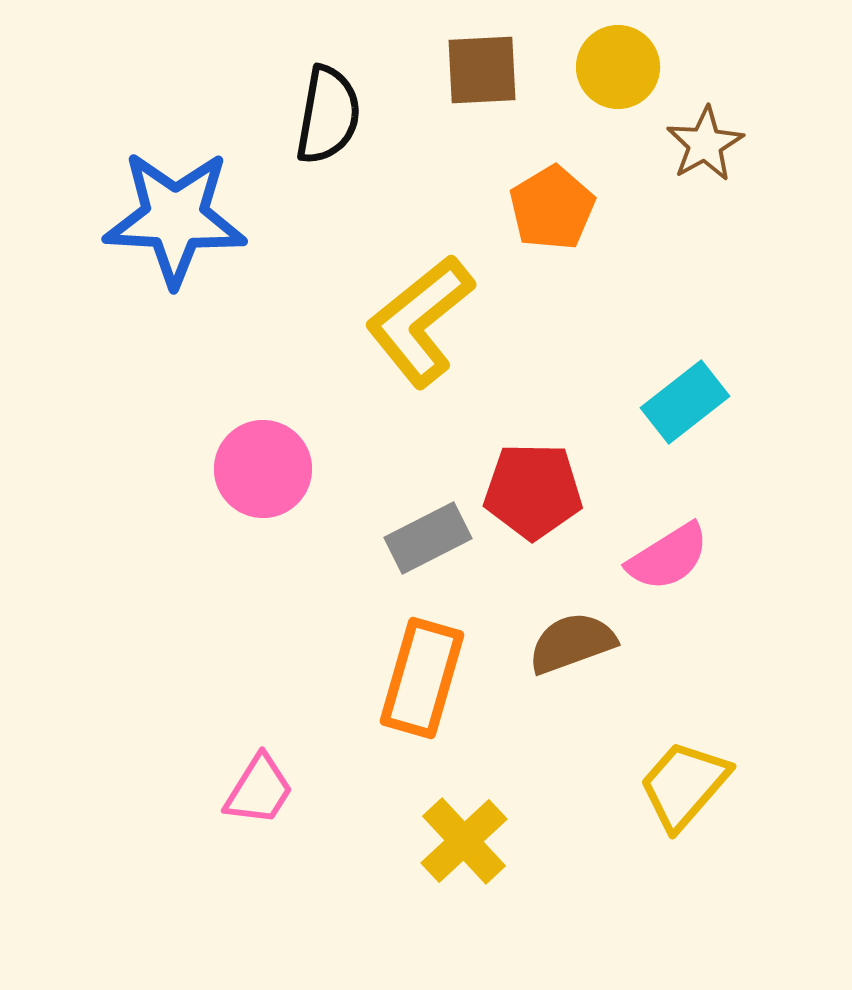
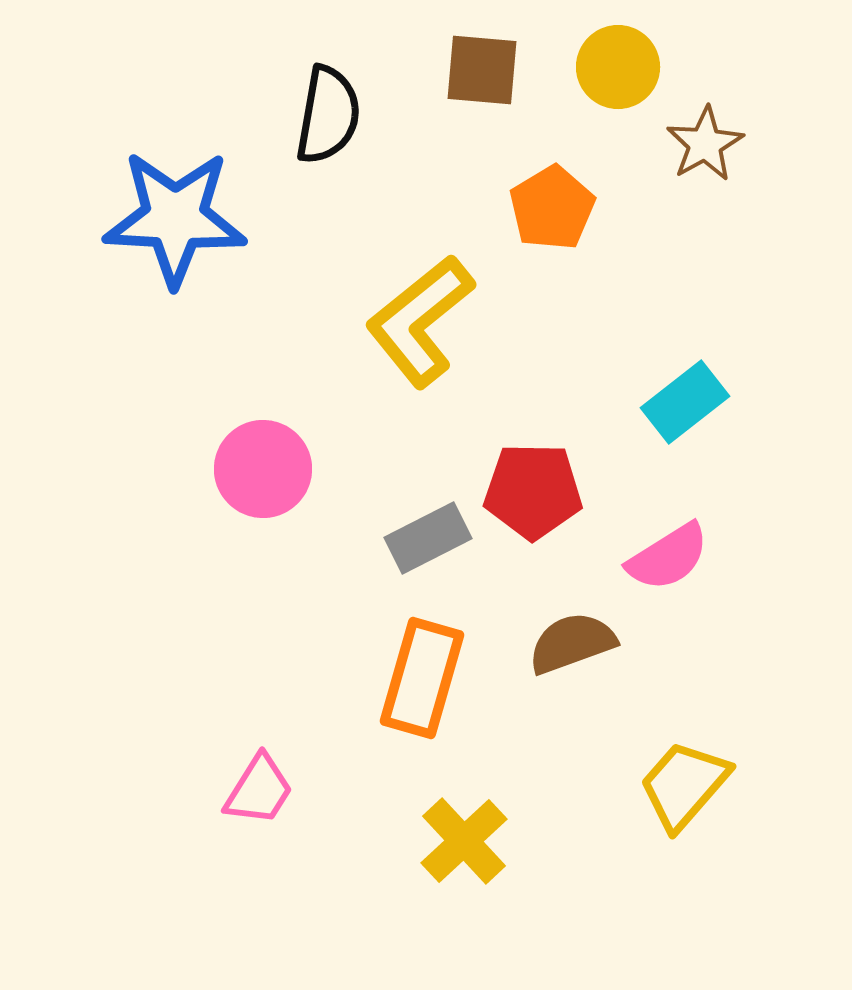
brown square: rotated 8 degrees clockwise
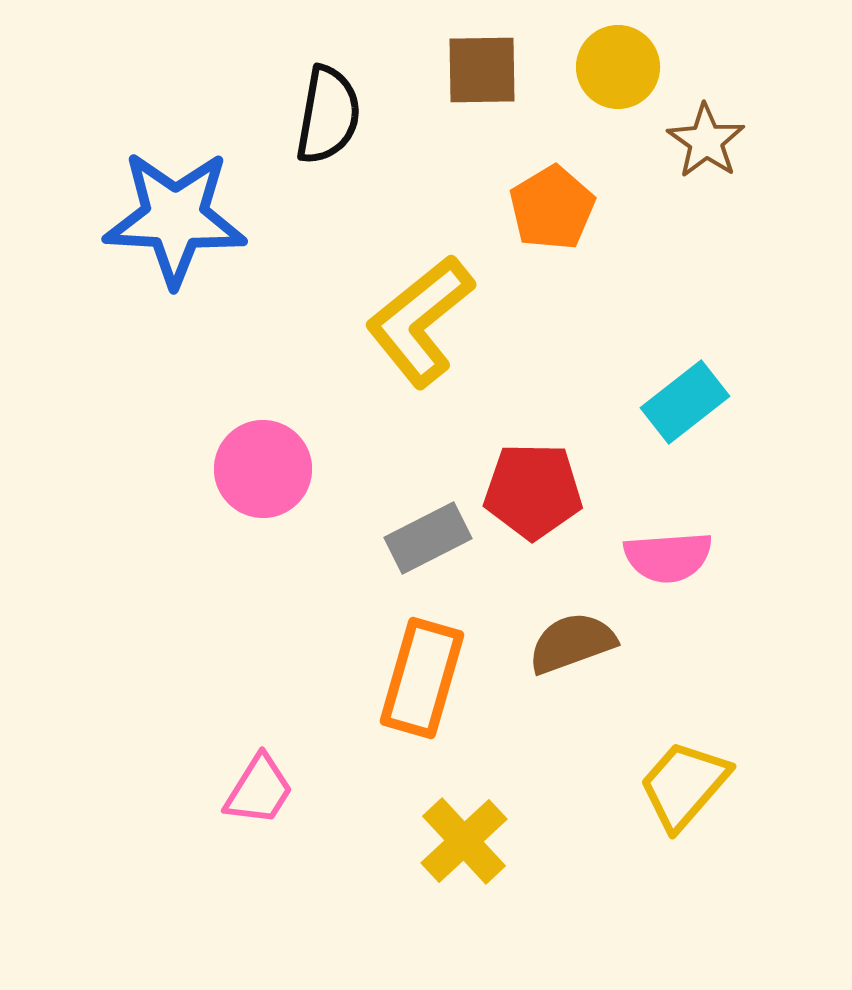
brown square: rotated 6 degrees counterclockwise
brown star: moved 1 px right, 3 px up; rotated 8 degrees counterclockwise
pink semicircle: rotated 28 degrees clockwise
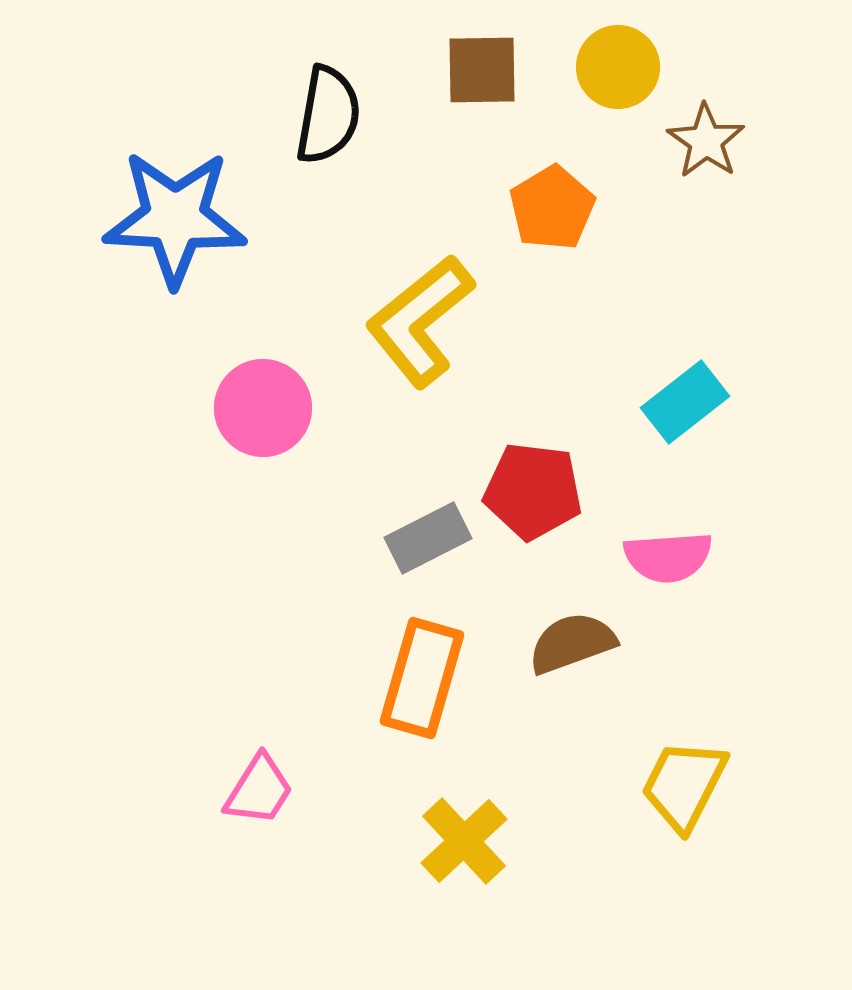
pink circle: moved 61 px up
red pentagon: rotated 6 degrees clockwise
yellow trapezoid: rotated 14 degrees counterclockwise
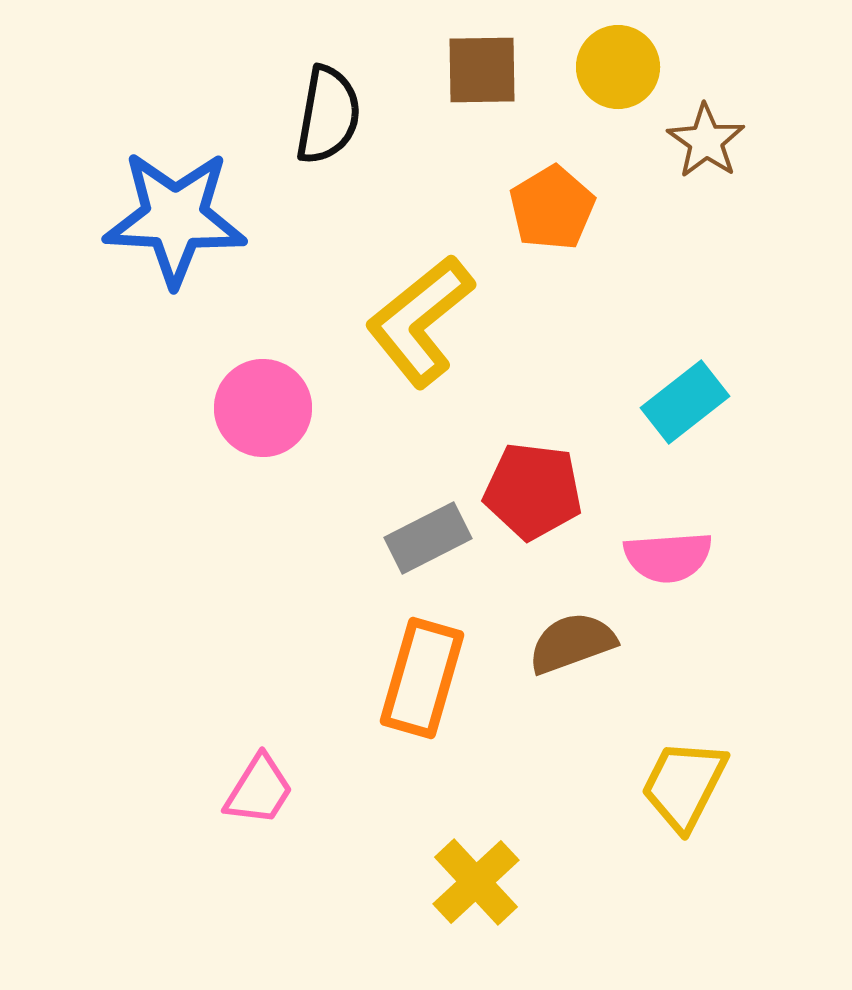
yellow cross: moved 12 px right, 41 px down
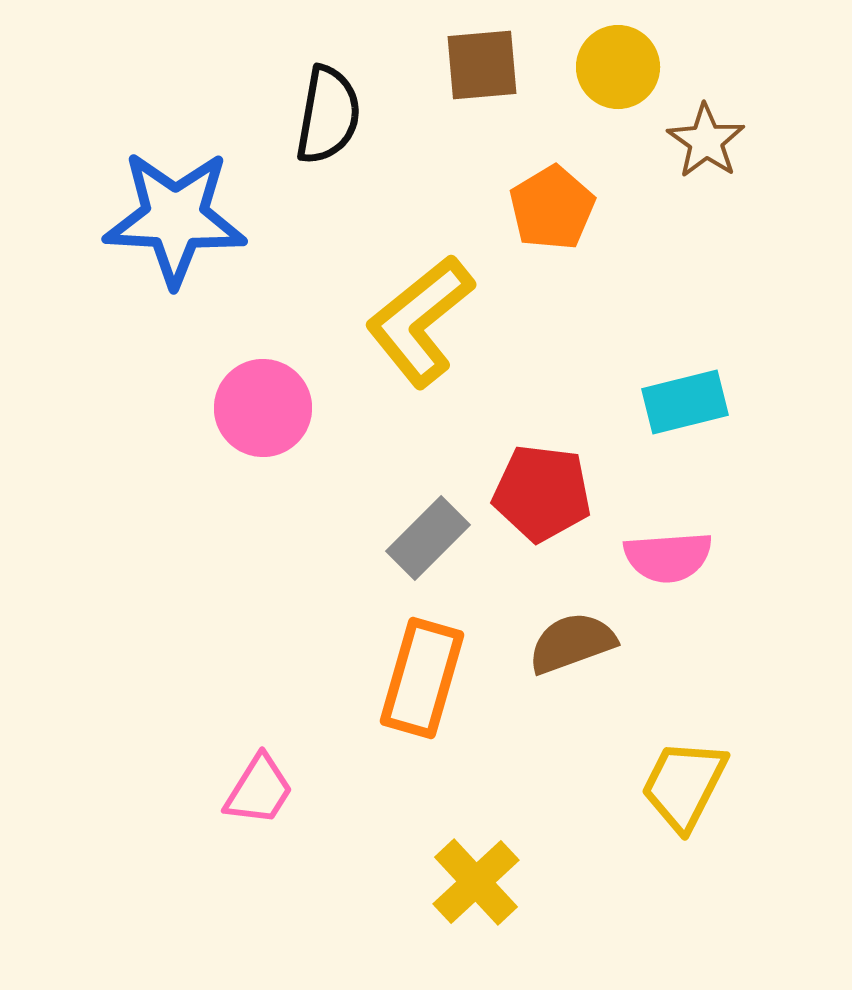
brown square: moved 5 px up; rotated 4 degrees counterclockwise
cyan rectangle: rotated 24 degrees clockwise
red pentagon: moved 9 px right, 2 px down
gray rectangle: rotated 18 degrees counterclockwise
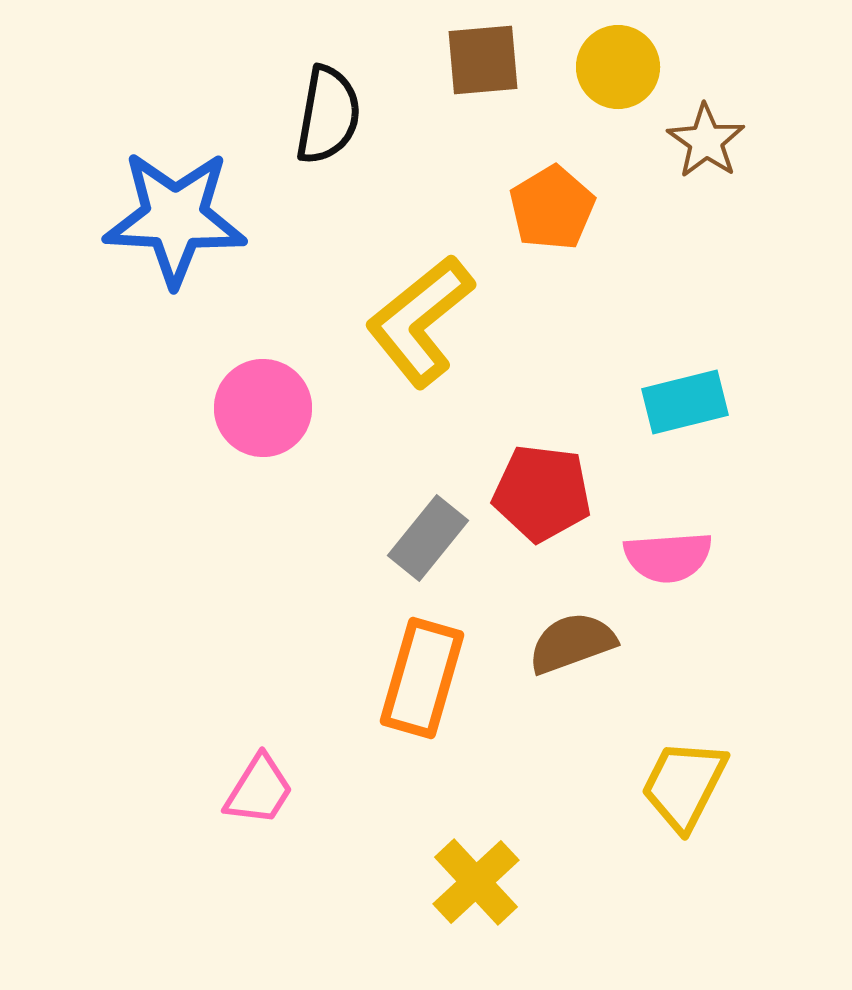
brown square: moved 1 px right, 5 px up
gray rectangle: rotated 6 degrees counterclockwise
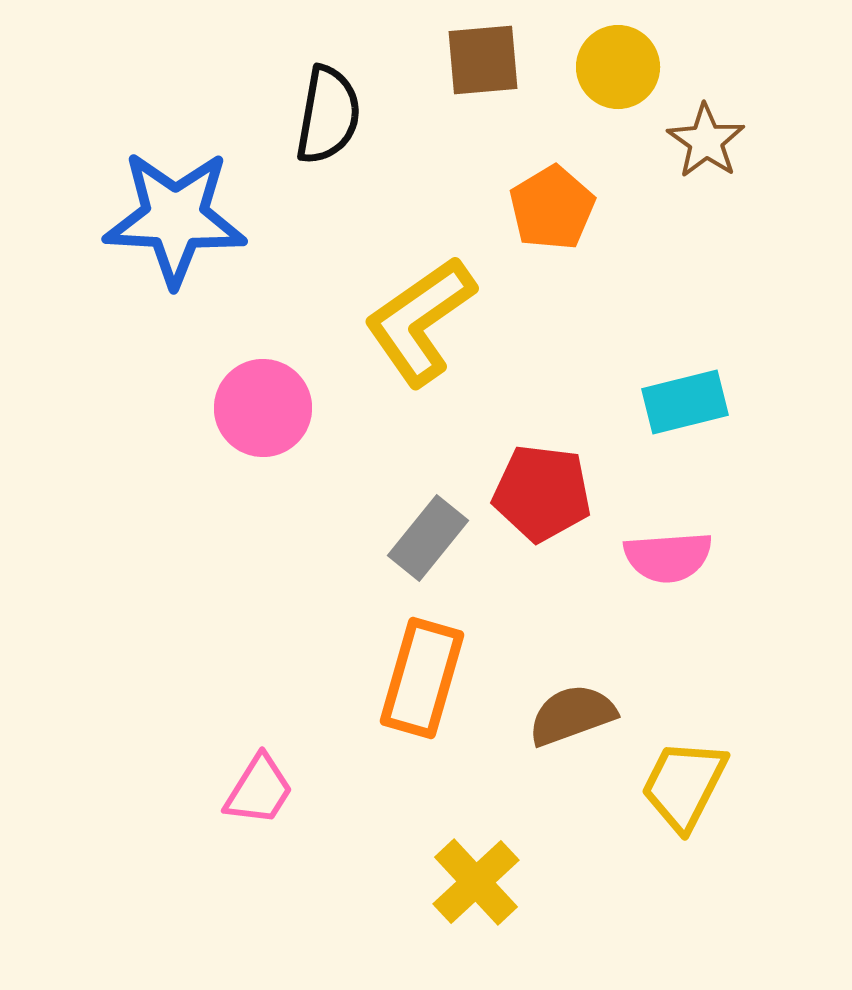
yellow L-shape: rotated 4 degrees clockwise
brown semicircle: moved 72 px down
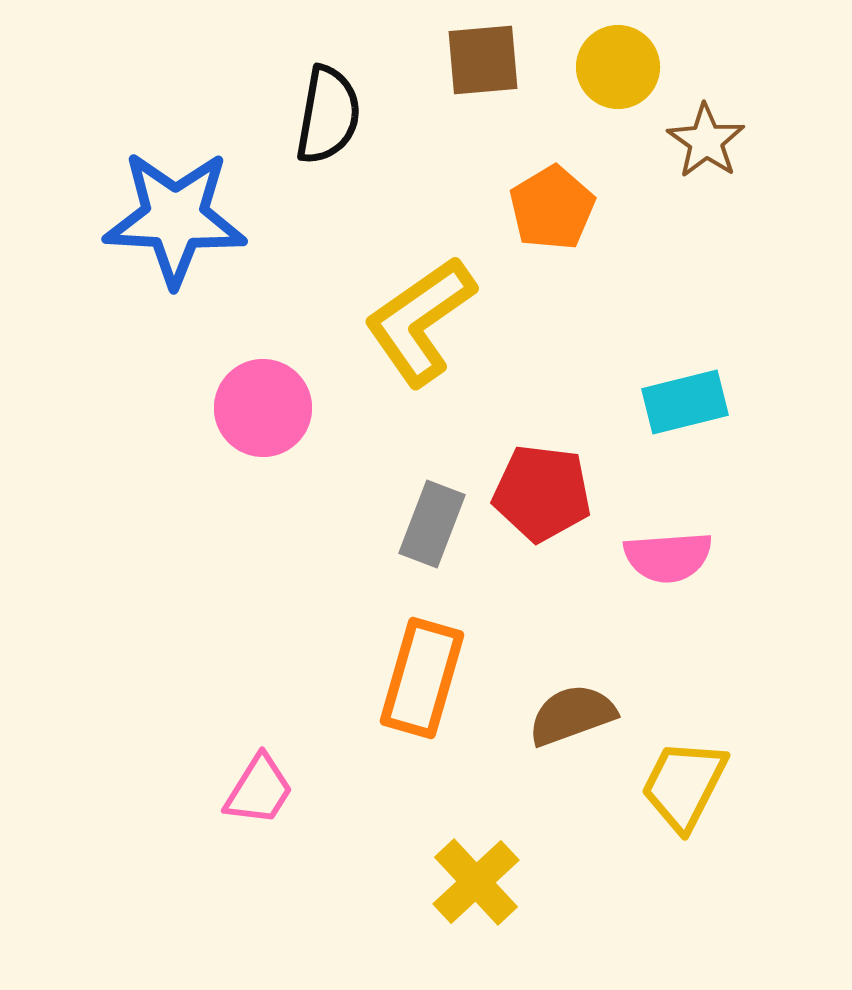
gray rectangle: moved 4 px right, 14 px up; rotated 18 degrees counterclockwise
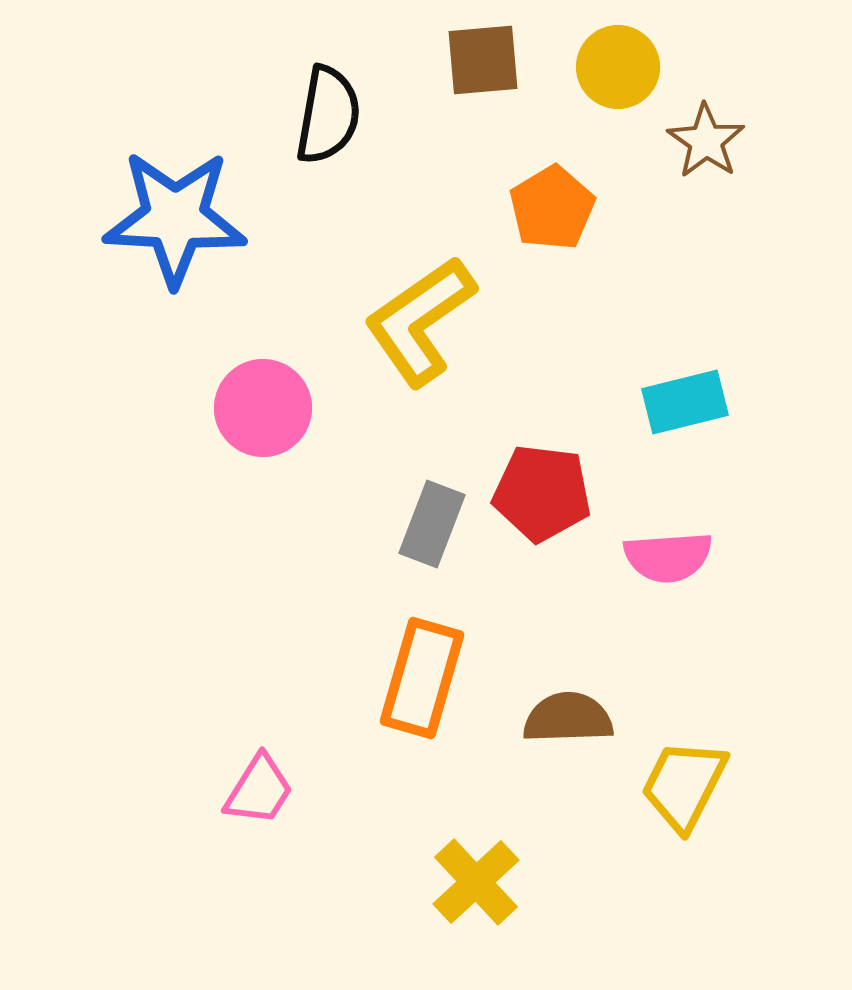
brown semicircle: moved 4 px left, 3 px down; rotated 18 degrees clockwise
